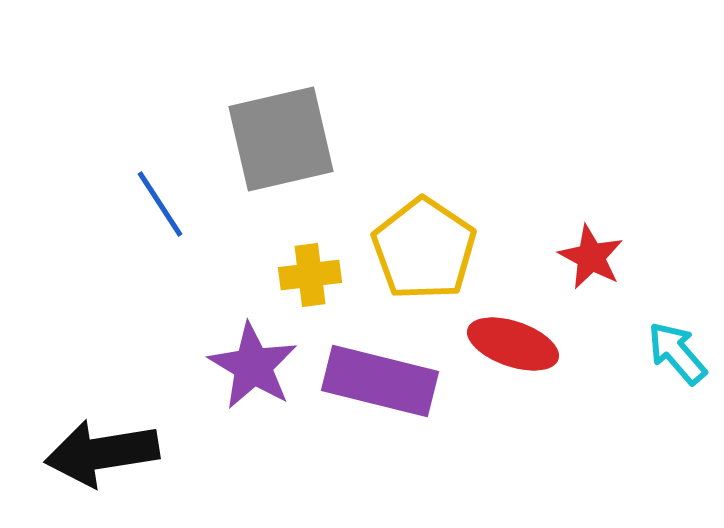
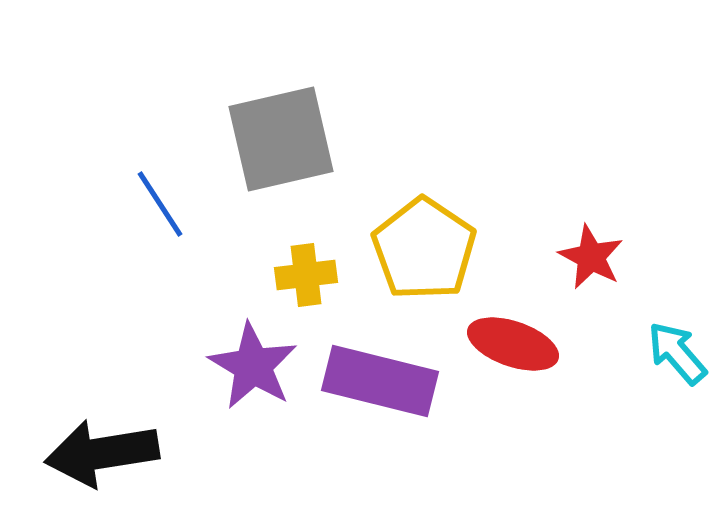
yellow cross: moved 4 px left
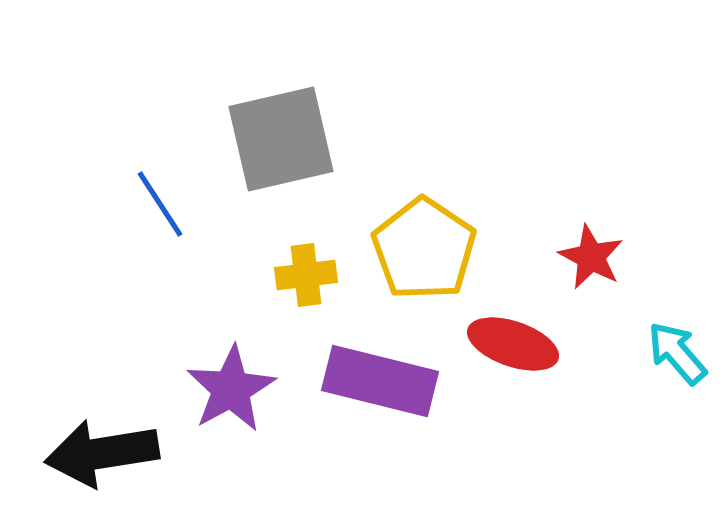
purple star: moved 22 px left, 23 px down; rotated 12 degrees clockwise
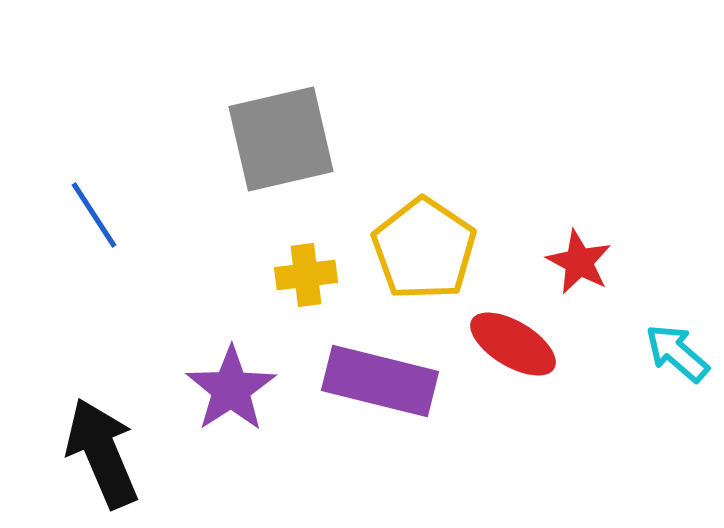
blue line: moved 66 px left, 11 px down
red star: moved 12 px left, 5 px down
red ellipse: rotated 12 degrees clockwise
cyan arrow: rotated 8 degrees counterclockwise
purple star: rotated 4 degrees counterclockwise
black arrow: rotated 76 degrees clockwise
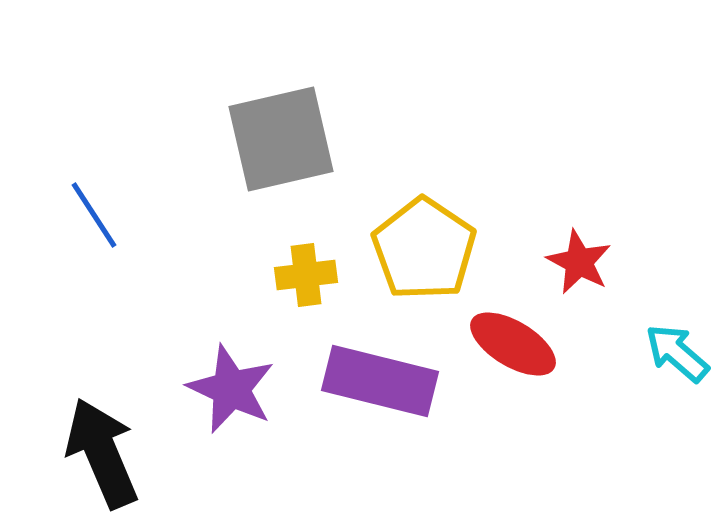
purple star: rotated 14 degrees counterclockwise
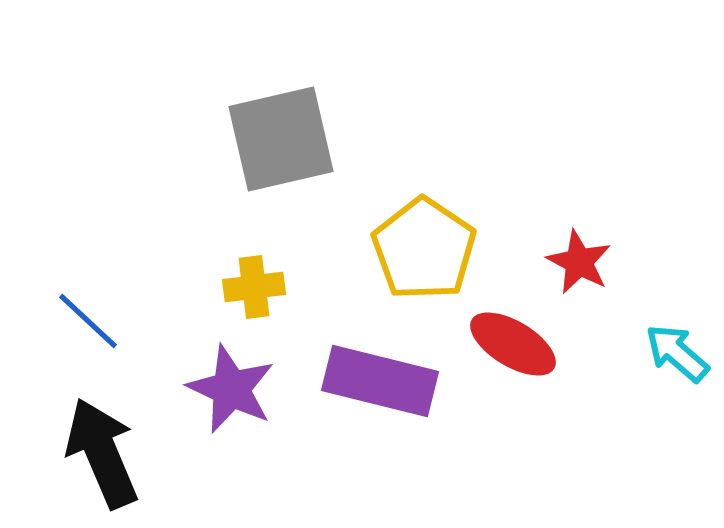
blue line: moved 6 px left, 106 px down; rotated 14 degrees counterclockwise
yellow cross: moved 52 px left, 12 px down
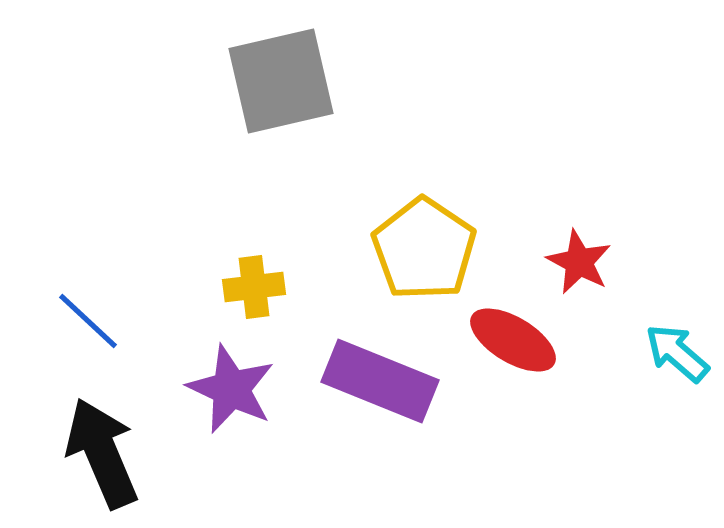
gray square: moved 58 px up
red ellipse: moved 4 px up
purple rectangle: rotated 8 degrees clockwise
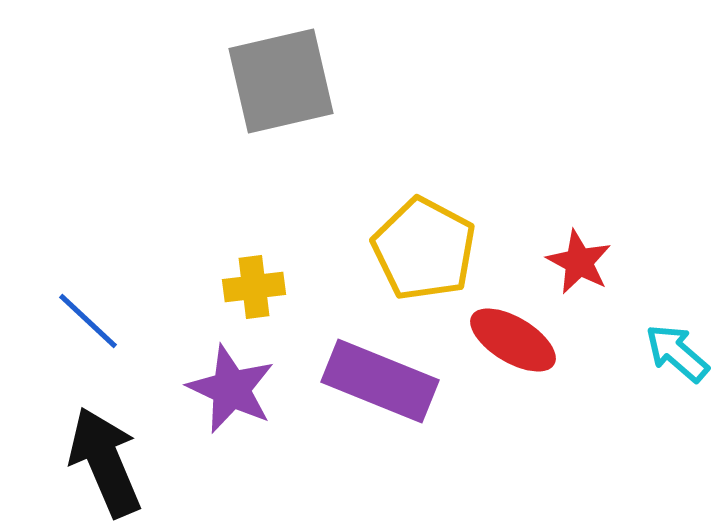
yellow pentagon: rotated 6 degrees counterclockwise
black arrow: moved 3 px right, 9 px down
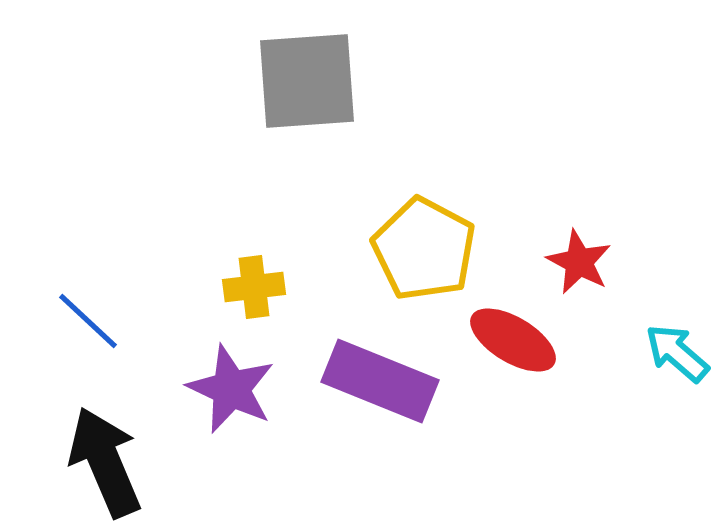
gray square: moved 26 px right; rotated 9 degrees clockwise
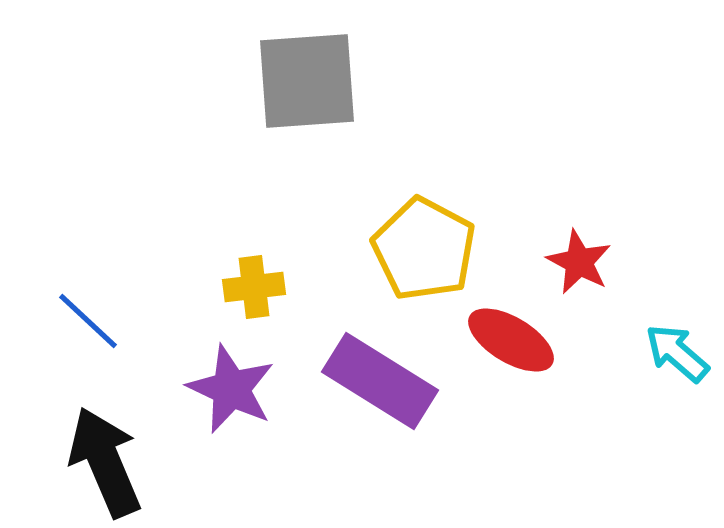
red ellipse: moved 2 px left
purple rectangle: rotated 10 degrees clockwise
